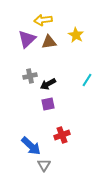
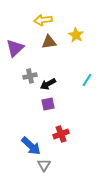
purple triangle: moved 12 px left, 9 px down
red cross: moved 1 px left, 1 px up
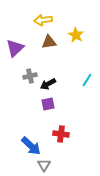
red cross: rotated 28 degrees clockwise
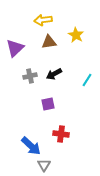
black arrow: moved 6 px right, 10 px up
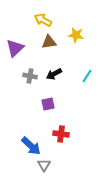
yellow arrow: rotated 36 degrees clockwise
yellow star: rotated 21 degrees counterclockwise
gray cross: rotated 24 degrees clockwise
cyan line: moved 4 px up
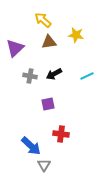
yellow arrow: rotated 12 degrees clockwise
cyan line: rotated 32 degrees clockwise
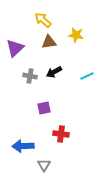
black arrow: moved 2 px up
purple square: moved 4 px left, 4 px down
blue arrow: moved 8 px left; rotated 135 degrees clockwise
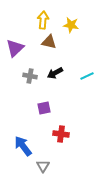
yellow arrow: rotated 54 degrees clockwise
yellow star: moved 5 px left, 10 px up
brown triangle: rotated 21 degrees clockwise
black arrow: moved 1 px right, 1 px down
blue arrow: rotated 55 degrees clockwise
gray triangle: moved 1 px left, 1 px down
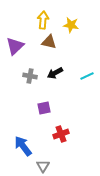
purple triangle: moved 2 px up
red cross: rotated 28 degrees counterclockwise
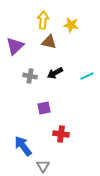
red cross: rotated 28 degrees clockwise
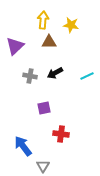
brown triangle: rotated 14 degrees counterclockwise
